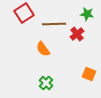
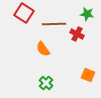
red square: rotated 24 degrees counterclockwise
red cross: rotated 24 degrees counterclockwise
orange square: moved 1 px left, 1 px down
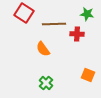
red cross: rotated 24 degrees counterclockwise
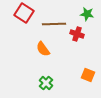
red cross: rotated 16 degrees clockwise
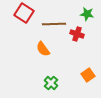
orange square: rotated 32 degrees clockwise
green cross: moved 5 px right
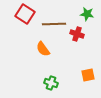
red square: moved 1 px right, 1 px down
orange square: rotated 24 degrees clockwise
green cross: rotated 24 degrees counterclockwise
